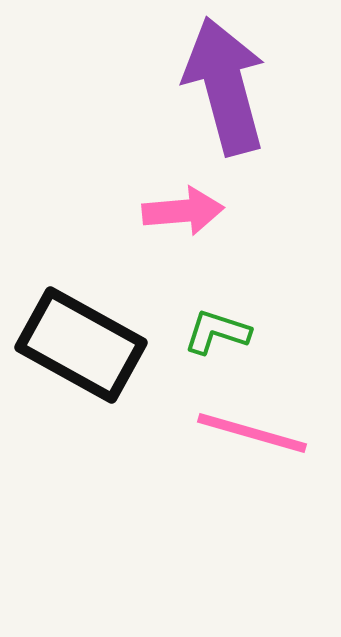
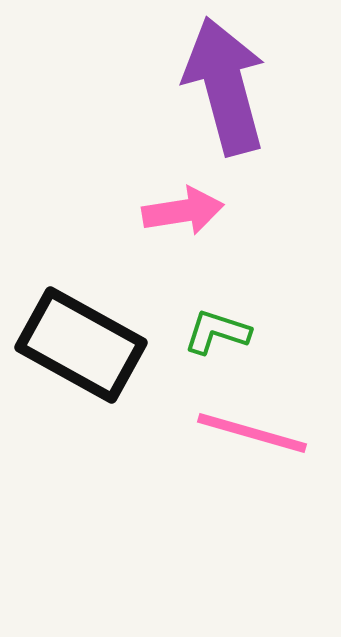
pink arrow: rotated 4 degrees counterclockwise
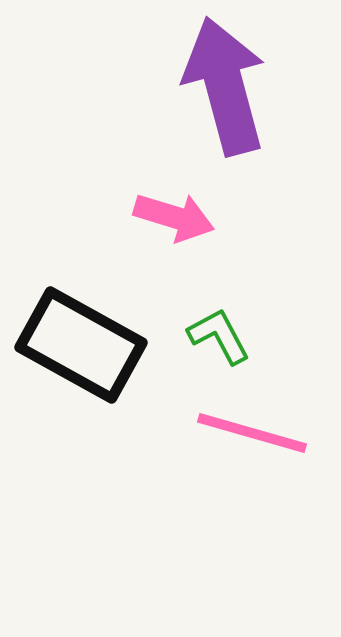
pink arrow: moved 9 px left, 6 px down; rotated 26 degrees clockwise
green L-shape: moved 2 px right, 4 px down; rotated 44 degrees clockwise
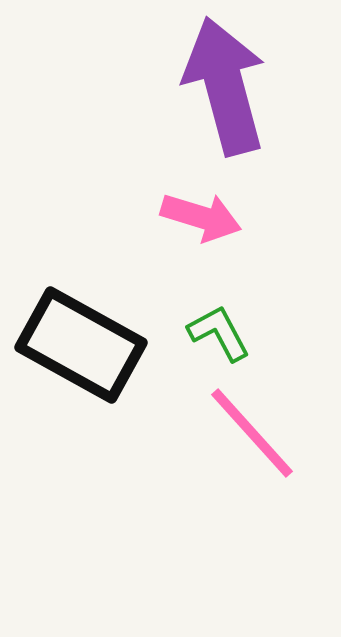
pink arrow: moved 27 px right
green L-shape: moved 3 px up
pink line: rotated 32 degrees clockwise
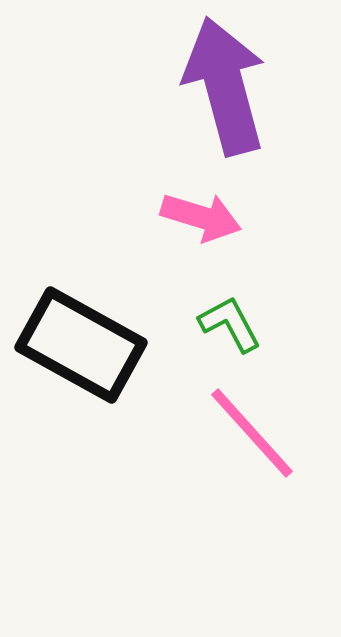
green L-shape: moved 11 px right, 9 px up
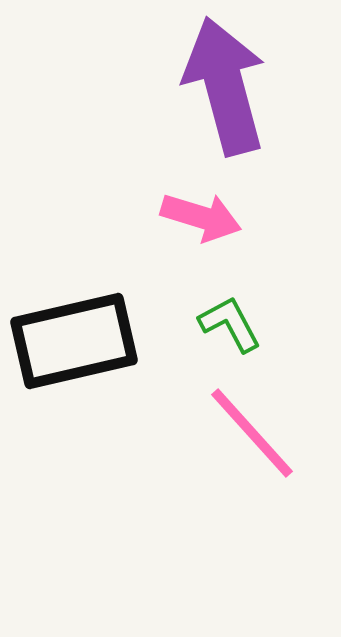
black rectangle: moved 7 px left, 4 px up; rotated 42 degrees counterclockwise
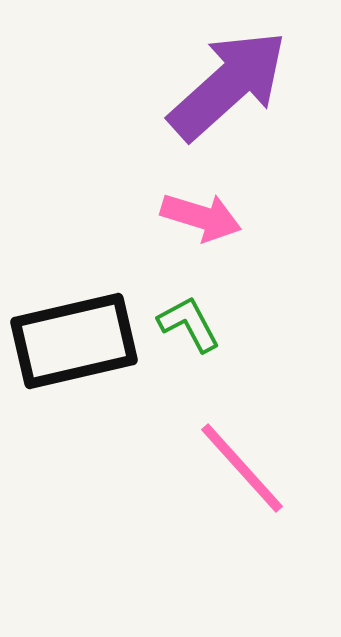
purple arrow: moved 3 px right, 1 px up; rotated 63 degrees clockwise
green L-shape: moved 41 px left
pink line: moved 10 px left, 35 px down
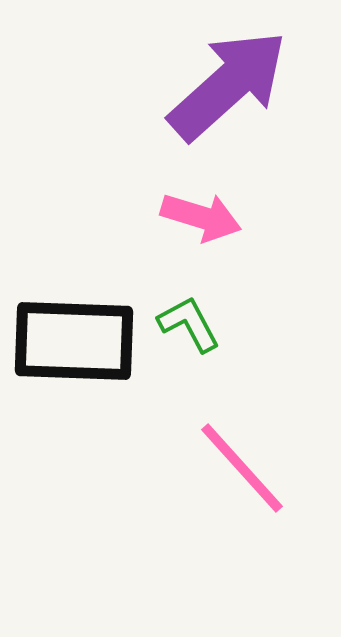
black rectangle: rotated 15 degrees clockwise
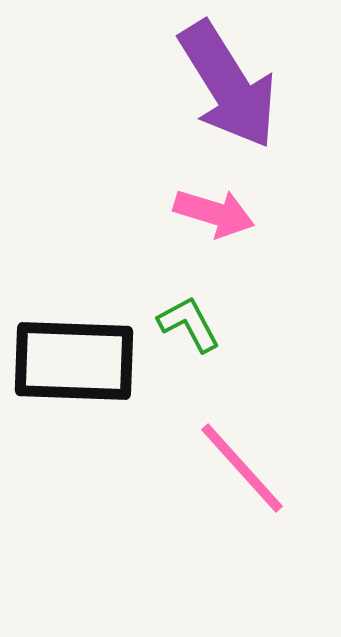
purple arrow: rotated 100 degrees clockwise
pink arrow: moved 13 px right, 4 px up
black rectangle: moved 20 px down
